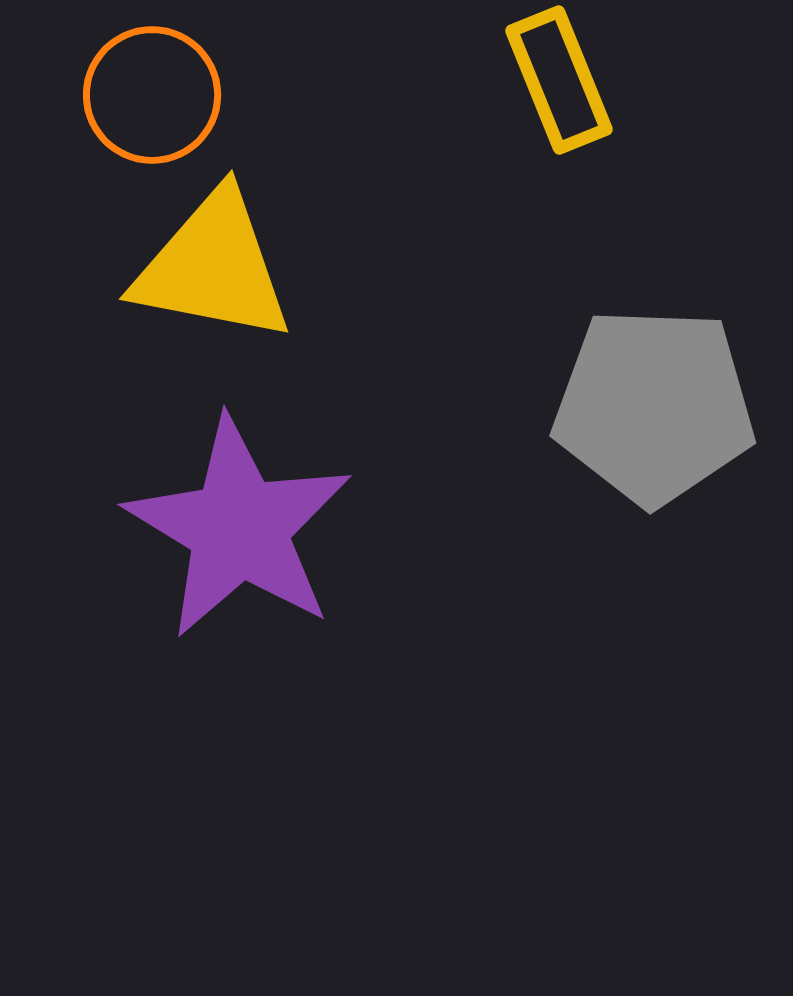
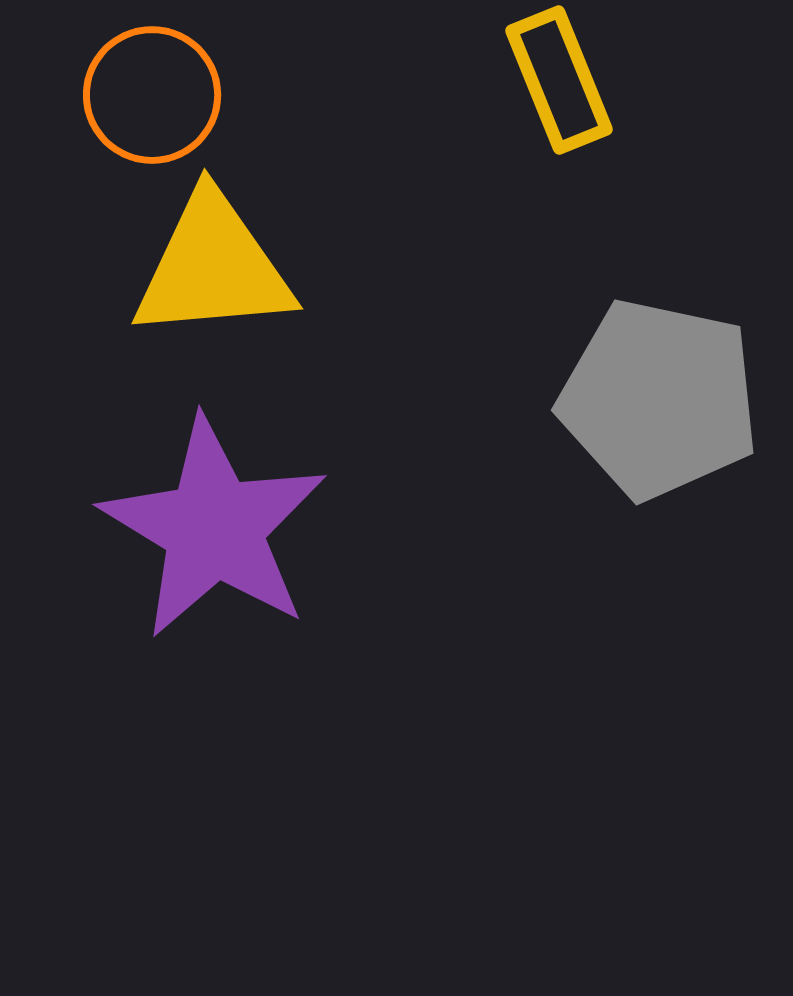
yellow triangle: rotated 16 degrees counterclockwise
gray pentagon: moved 5 px right, 7 px up; rotated 10 degrees clockwise
purple star: moved 25 px left
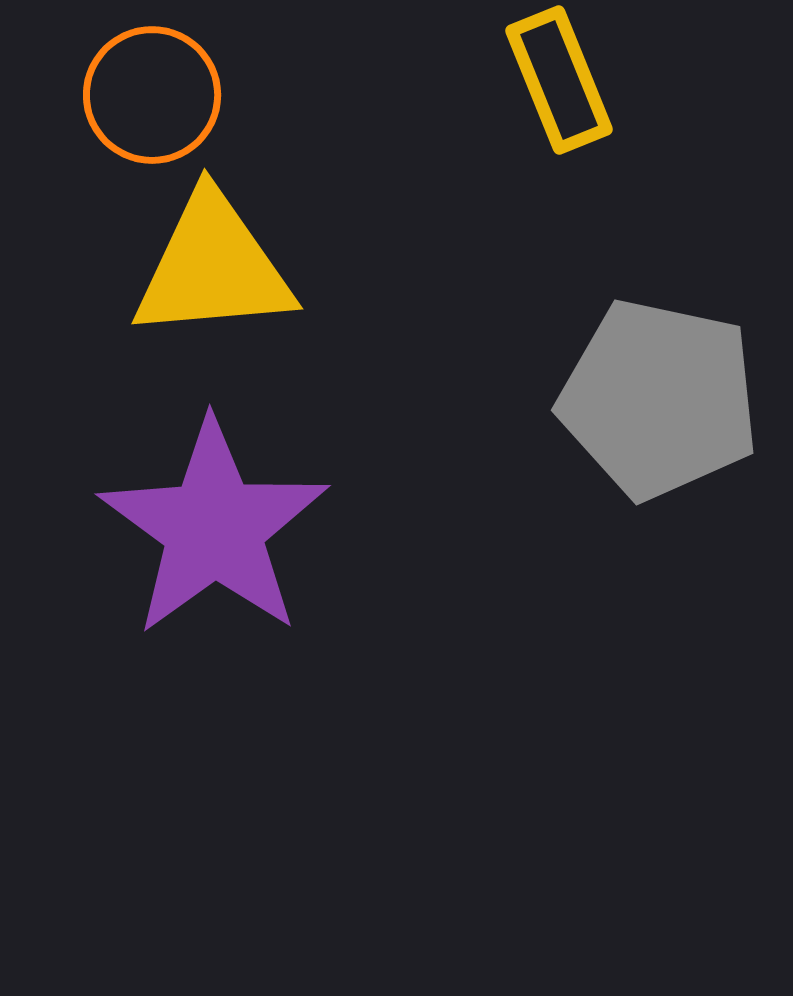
purple star: rotated 5 degrees clockwise
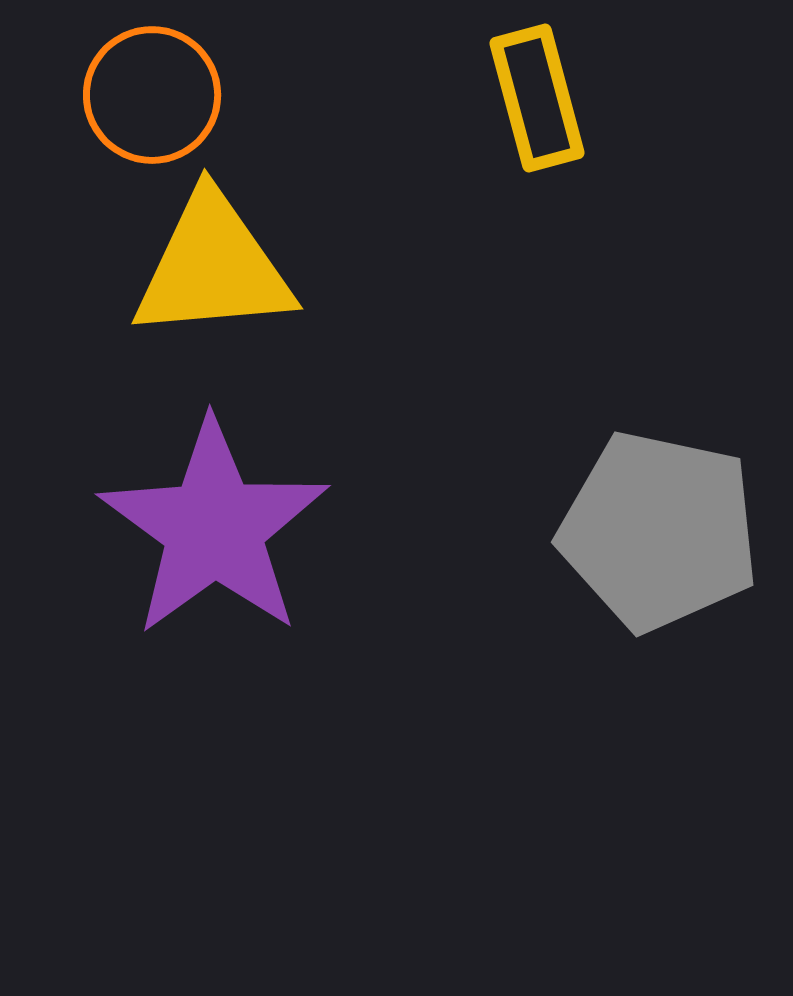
yellow rectangle: moved 22 px left, 18 px down; rotated 7 degrees clockwise
gray pentagon: moved 132 px down
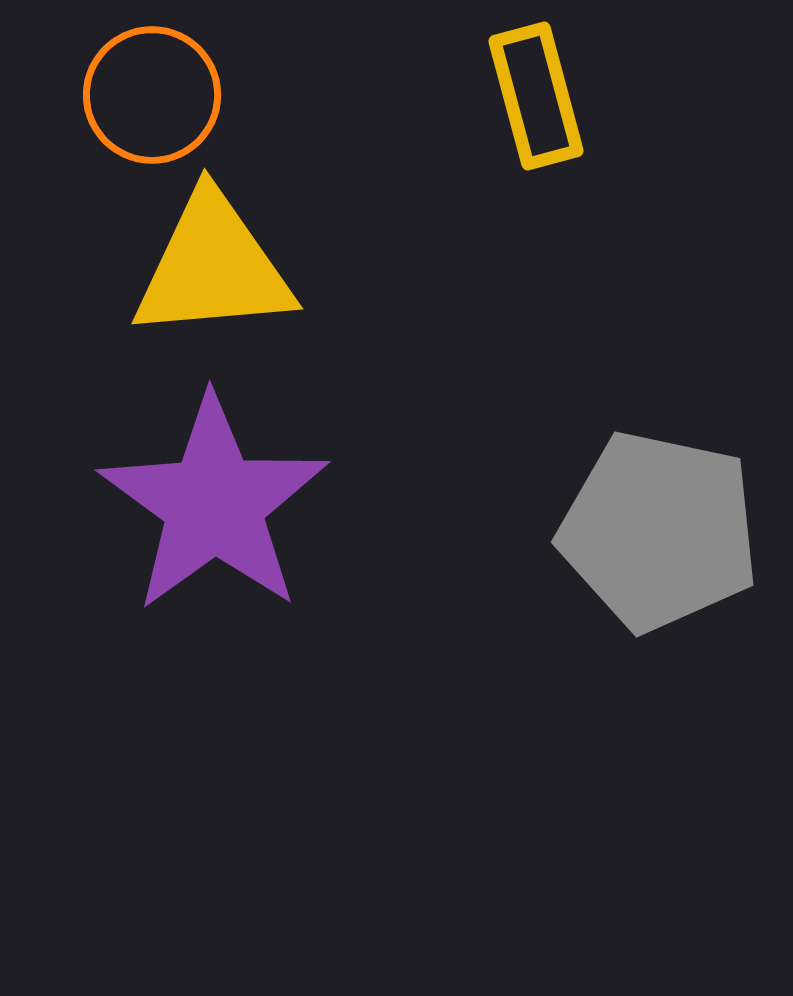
yellow rectangle: moved 1 px left, 2 px up
purple star: moved 24 px up
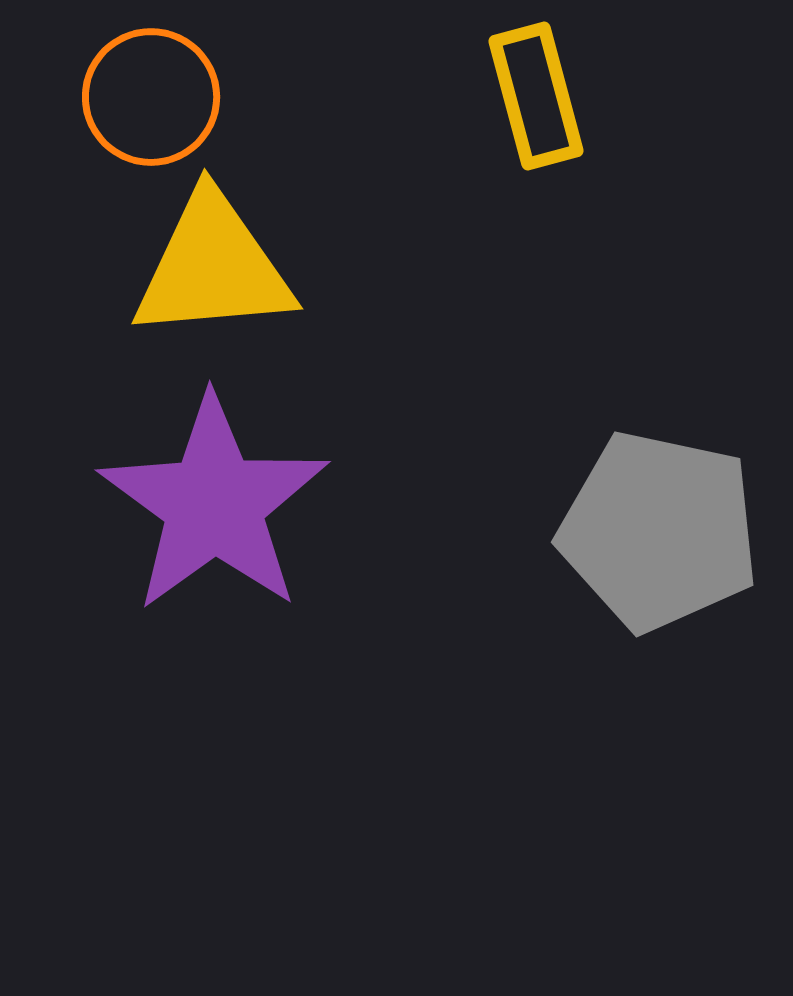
orange circle: moved 1 px left, 2 px down
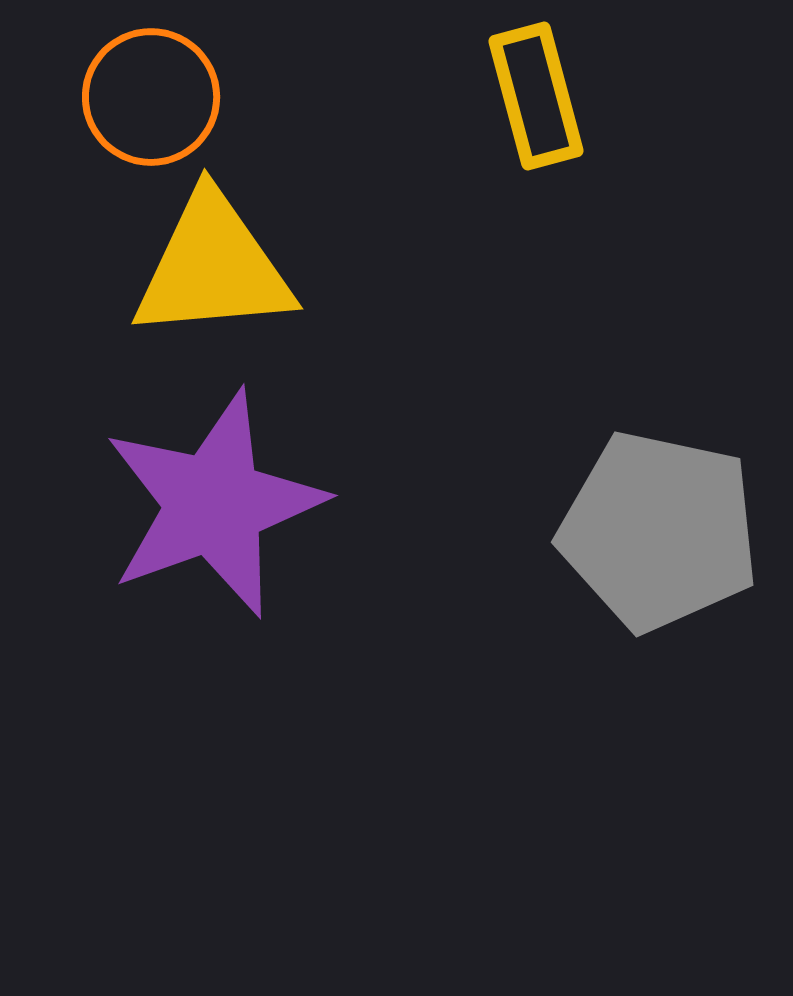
purple star: rotated 16 degrees clockwise
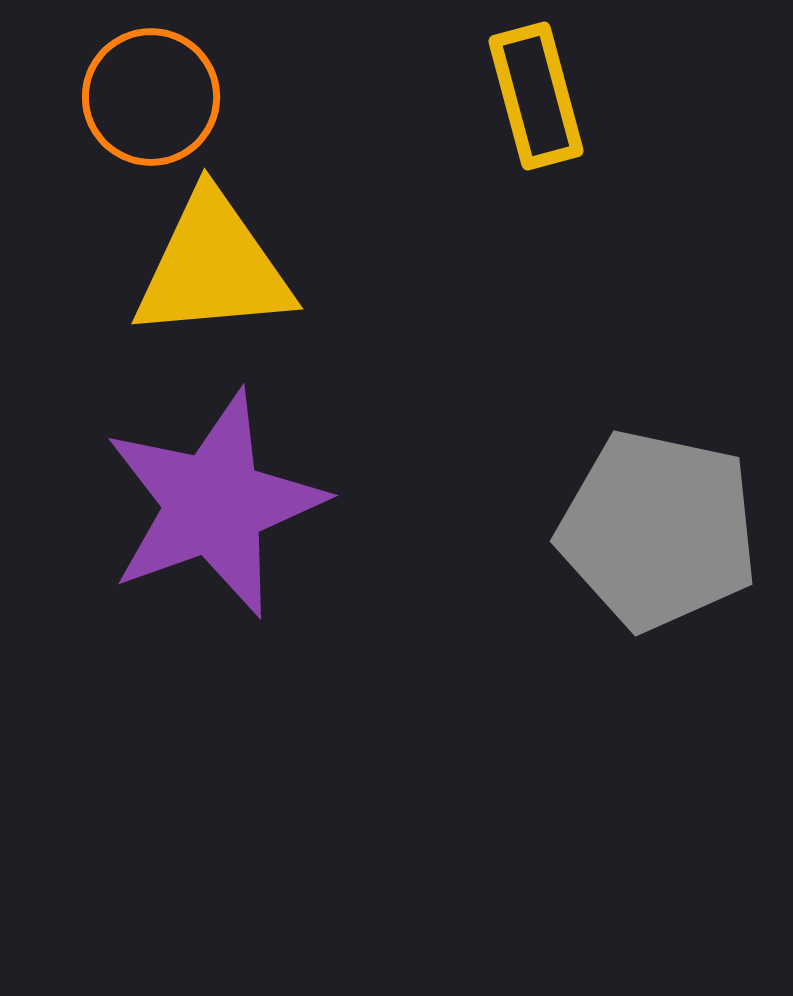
gray pentagon: moved 1 px left, 1 px up
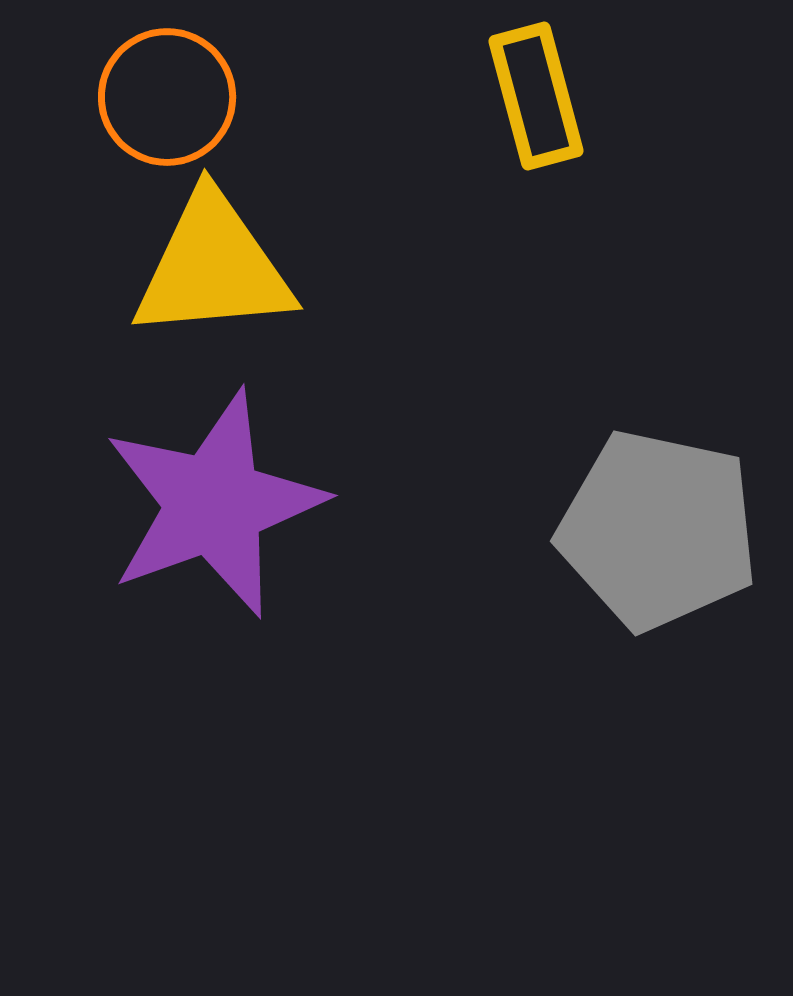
orange circle: moved 16 px right
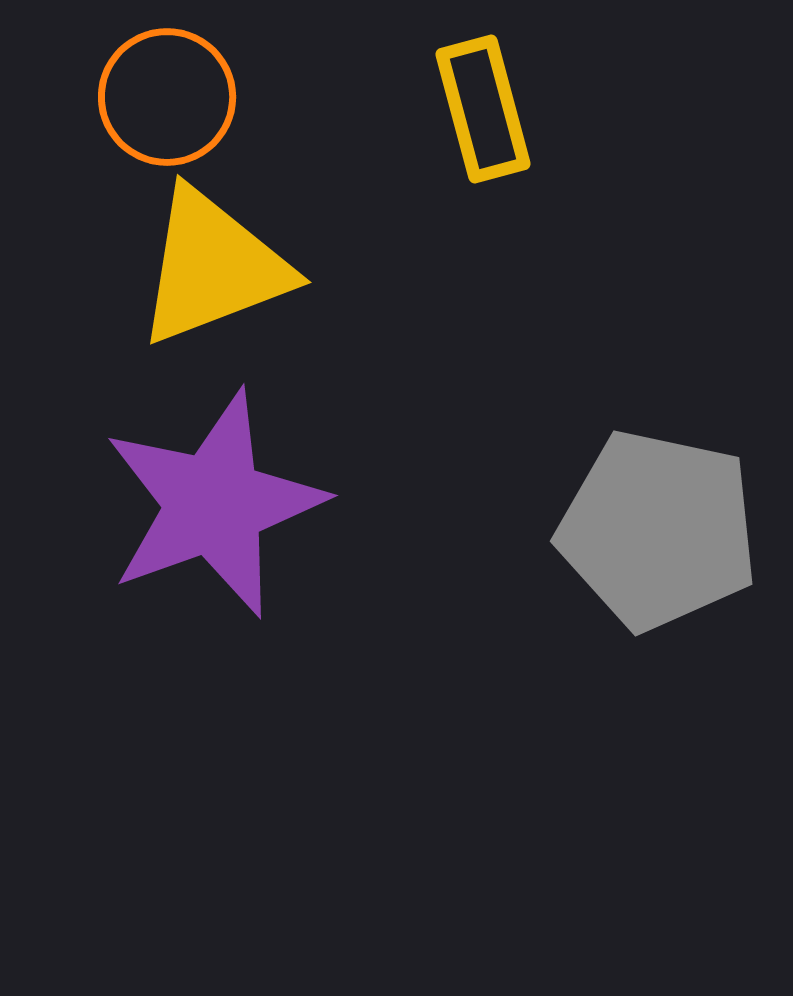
yellow rectangle: moved 53 px left, 13 px down
yellow triangle: rotated 16 degrees counterclockwise
